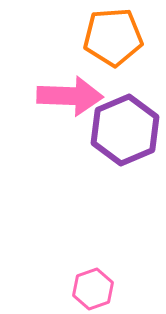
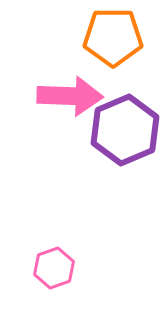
orange pentagon: rotated 4 degrees clockwise
pink hexagon: moved 39 px left, 21 px up
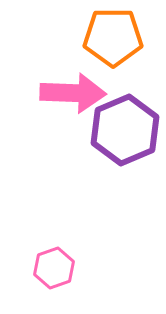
pink arrow: moved 3 px right, 3 px up
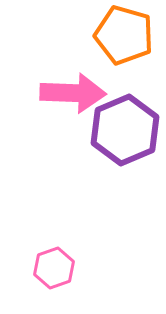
orange pentagon: moved 11 px right, 2 px up; rotated 16 degrees clockwise
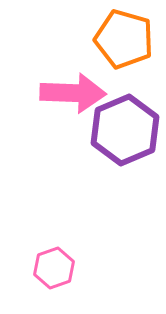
orange pentagon: moved 4 px down
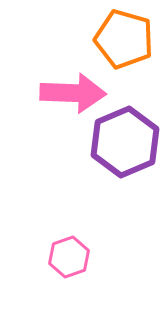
purple hexagon: moved 12 px down
pink hexagon: moved 15 px right, 11 px up
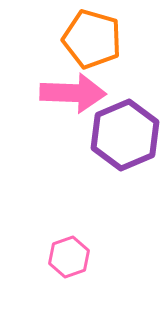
orange pentagon: moved 32 px left
purple hexagon: moved 7 px up
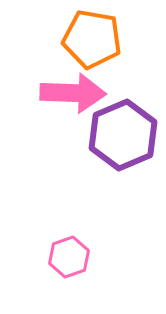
orange pentagon: rotated 6 degrees counterclockwise
purple hexagon: moved 2 px left
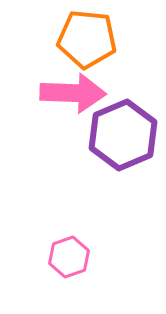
orange pentagon: moved 5 px left; rotated 4 degrees counterclockwise
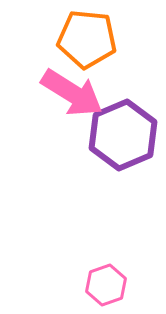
pink arrow: moved 1 px left; rotated 30 degrees clockwise
pink hexagon: moved 37 px right, 28 px down
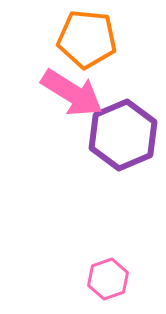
pink hexagon: moved 2 px right, 6 px up
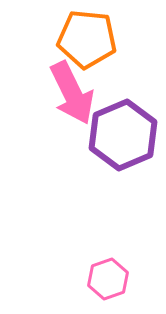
pink arrow: rotated 32 degrees clockwise
